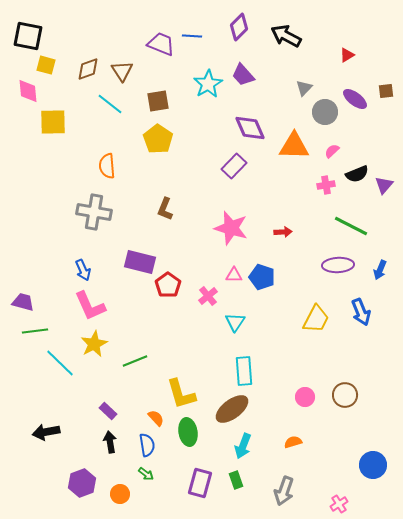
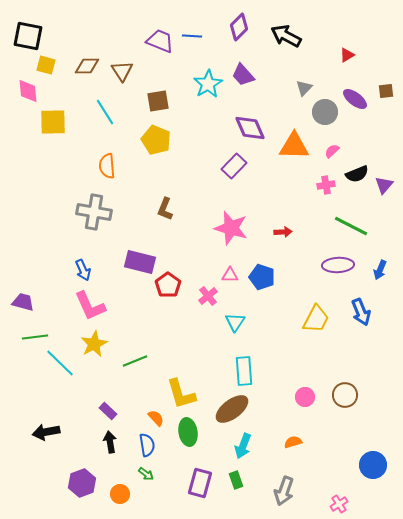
purple trapezoid at (161, 44): moved 1 px left, 3 px up
brown diamond at (88, 69): moved 1 px left, 3 px up; rotated 20 degrees clockwise
cyan line at (110, 104): moved 5 px left, 8 px down; rotated 20 degrees clockwise
yellow pentagon at (158, 139): moved 2 px left, 1 px down; rotated 12 degrees counterclockwise
pink triangle at (234, 275): moved 4 px left
green line at (35, 331): moved 6 px down
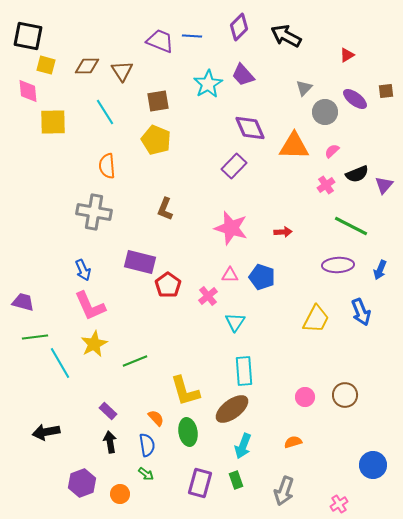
pink cross at (326, 185): rotated 24 degrees counterclockwise
cyan line at (60, 363): rotated 16 degrees clockwise
yellow L-shape at (181, 394): moved 4 px right, 3 px up
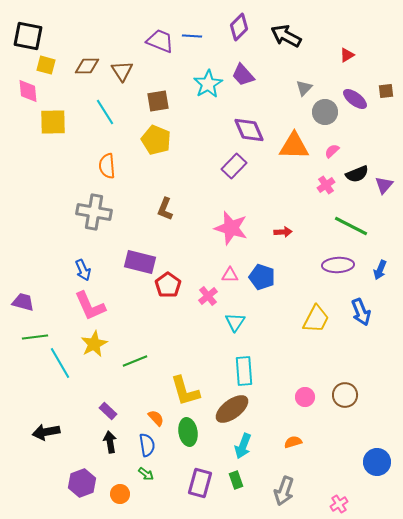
purple diamond at (250, 128): moved 1 px left, 2 px down
blue circle at (373, 465): moved 4 px right, 3 px up
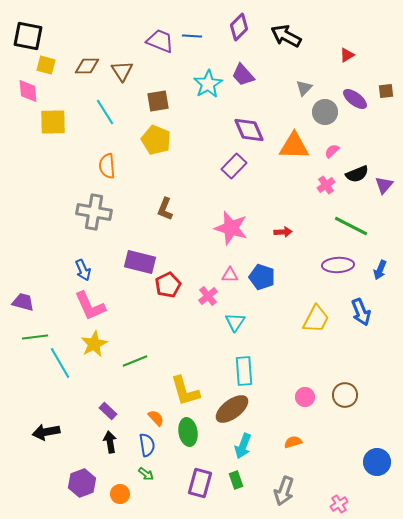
red pentagon at (168, 285): rotated 10 degrees clockwise
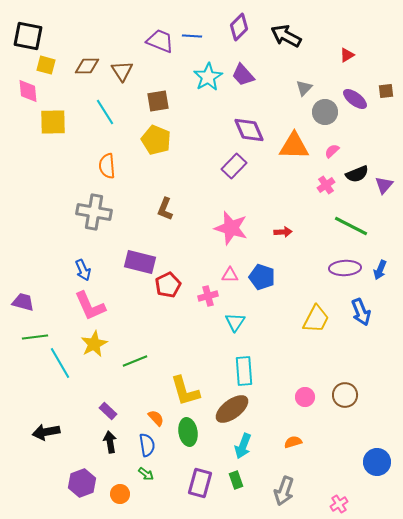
cyan star at (208, 84): moved 7 px up
purple ellipse at (338, 265): moved 7 px right, 3 px down
pink cross at (208, 296): rotated 24 degrees clockwise
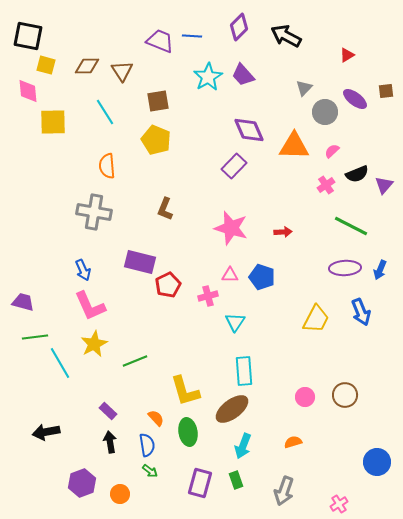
green arrow at (146, 474): moved 4 px right, 3 px up
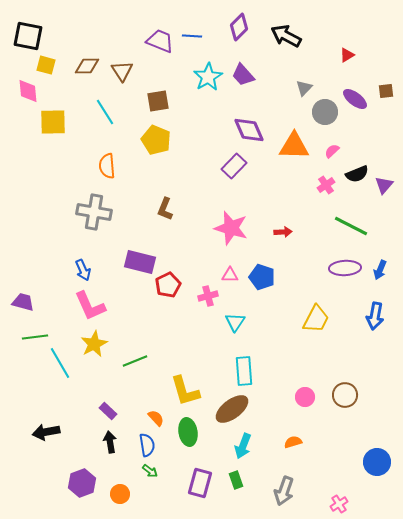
blue arrow at (361, 312): moved 14 px right, 4 px down; rotated 32 degrees clockwise
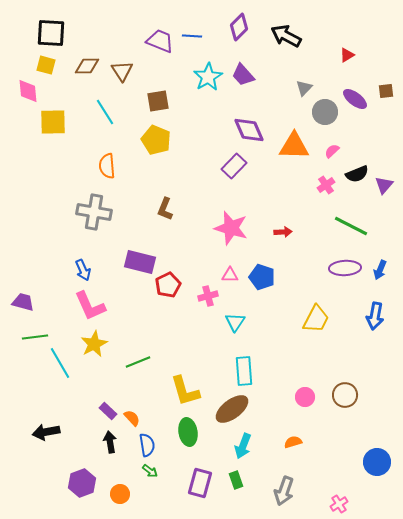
black square at (28, 36): moved 23 px right, 3 px up; rotated 8 degrees counterclockwise
green line at (135, 361): moved 3 px right, 1 px down
orange semicircle at (156, 418): moved 24 px left
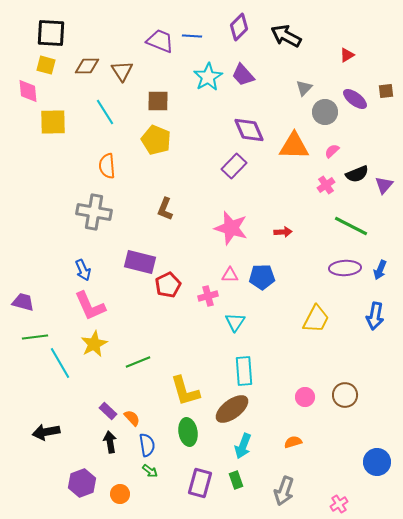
brown square at (158, 101): rotated 10 degrees clockwise
blue pentagon at (262, 277): rotated 20 degrees counterclockwise
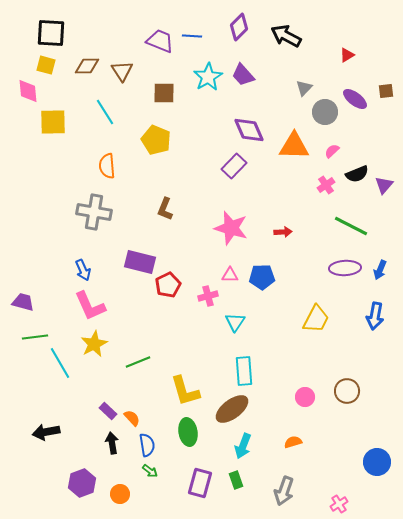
brown square at (158, 101): moved 6 px right, 8 px up
brown circle at (345, 395): moved 2 px right, 4 px up
black arrow at (110, 442): moved 2 px right, 1 px down
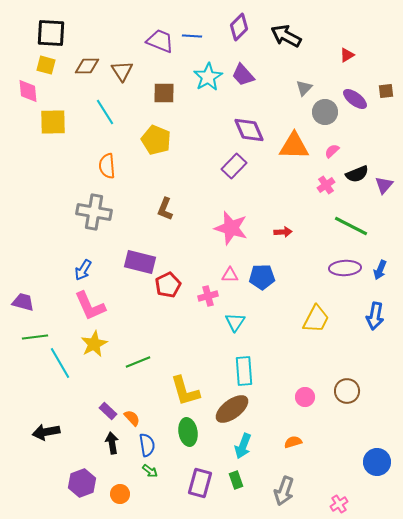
blue arrow at (83, 270): rotated 55 degrees clockwise
